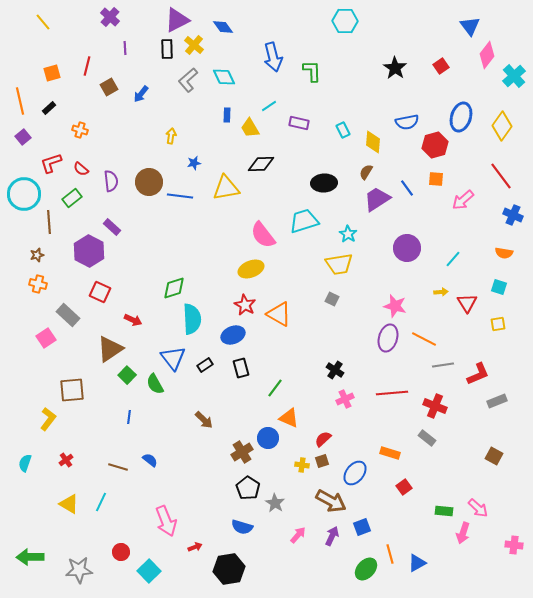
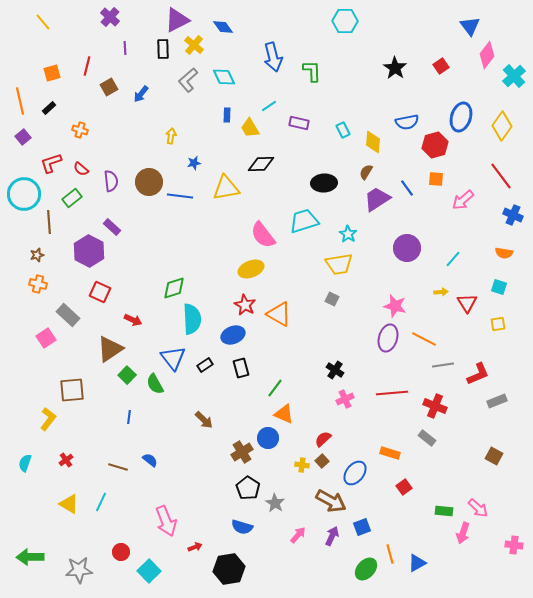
black rectangle at (167, 49): moved 4 px left
orange triangle at (289, 418): moved 5 px left, 4 px up
brown square at (322, 461): rotated 24 degrees counterclockwise
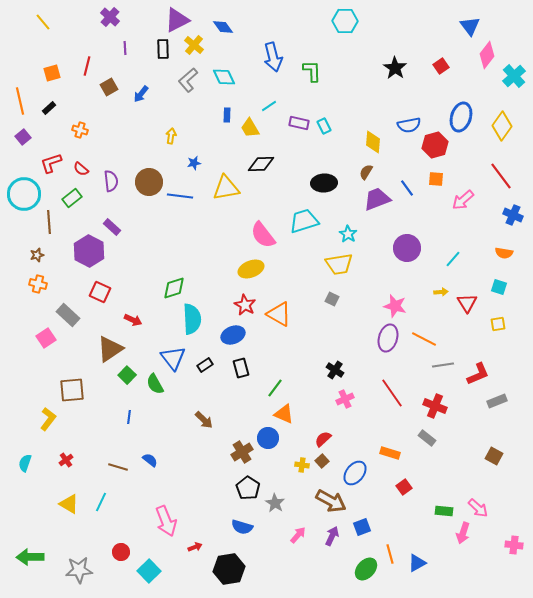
blue semicircle at (407, 122): moved 2 px right, 3 px down
cyan rectangle at (343, 130): moved 19 px left, 4 px up
purple trapezoid at (377, 199): rotated 12 degrees clockwise
red line at (392, 393): rotated 60 degrees clockwise
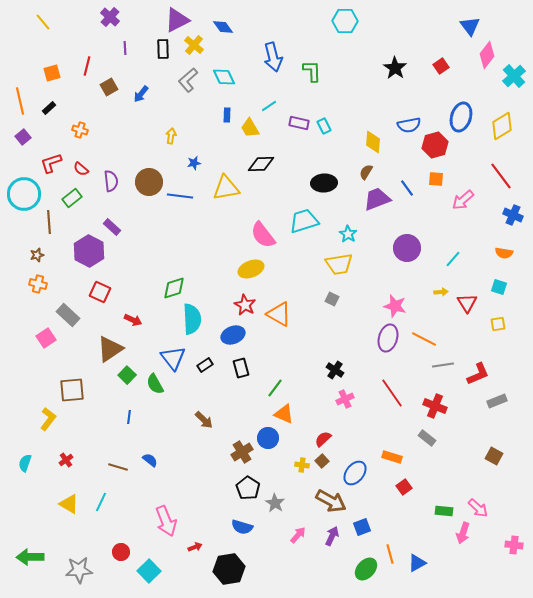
yellow diamond at (502, 126): rotated 24 degrees clockwise
orange rectangle at (390, 453): moved 2 px right, 4 px down
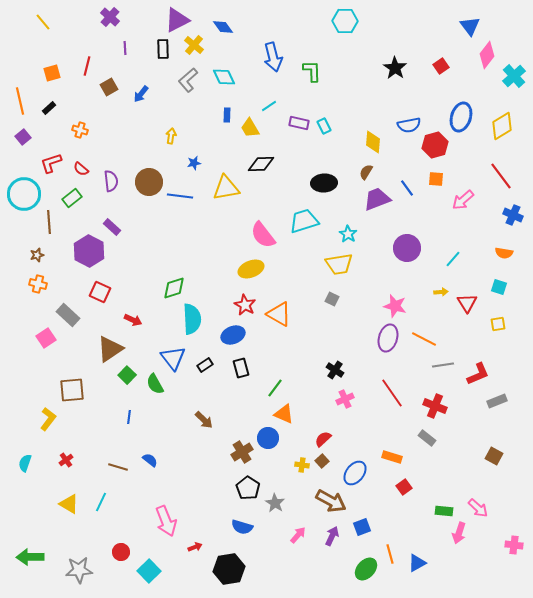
pink arrow at (463, 533): moved 4 px left
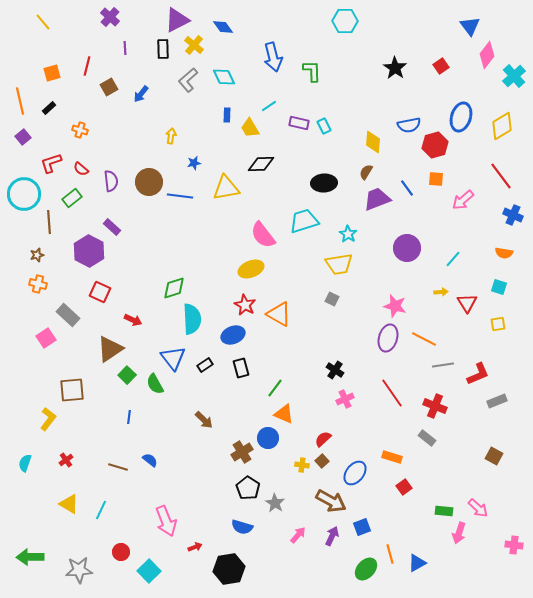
cyan line at (101, 502): moved 8 px down
